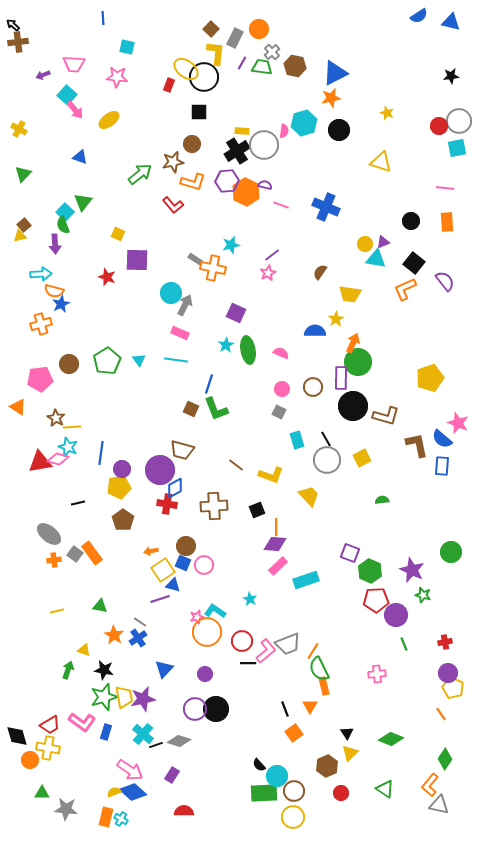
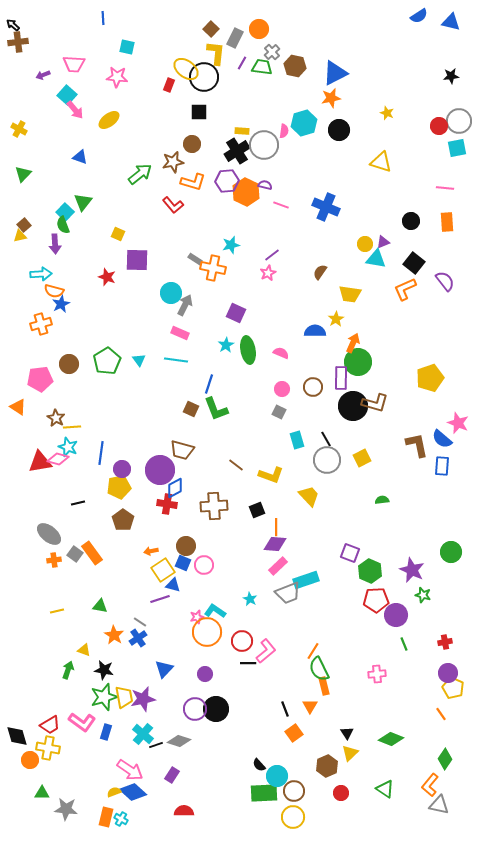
brown L-shape at (386, 416): moved 11 px left, 13 px up
gray trapezoid at (288, 644): moved 51 px up
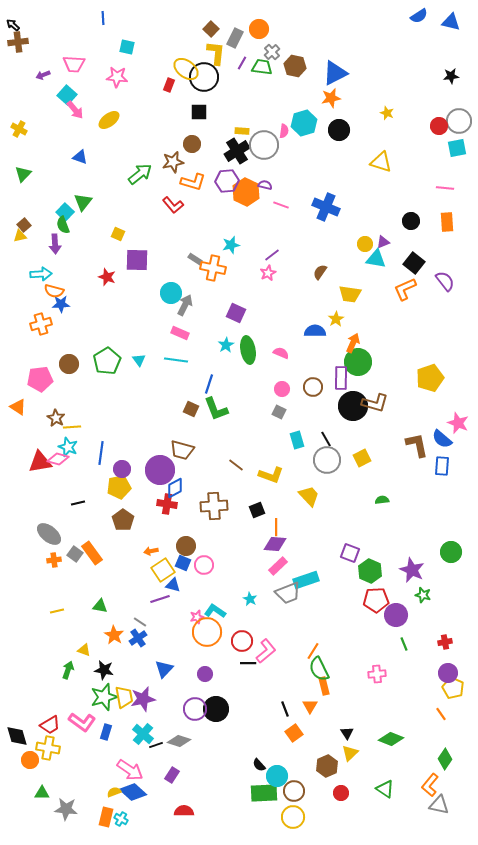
blue star at (61, 304): rotated 24 degrees clockwise
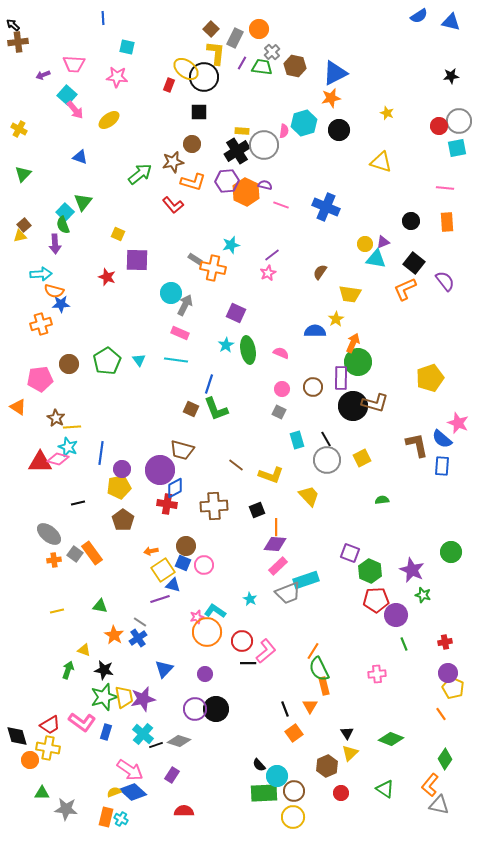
red triangle at (40, 462): rotated 10 degrees clockwise
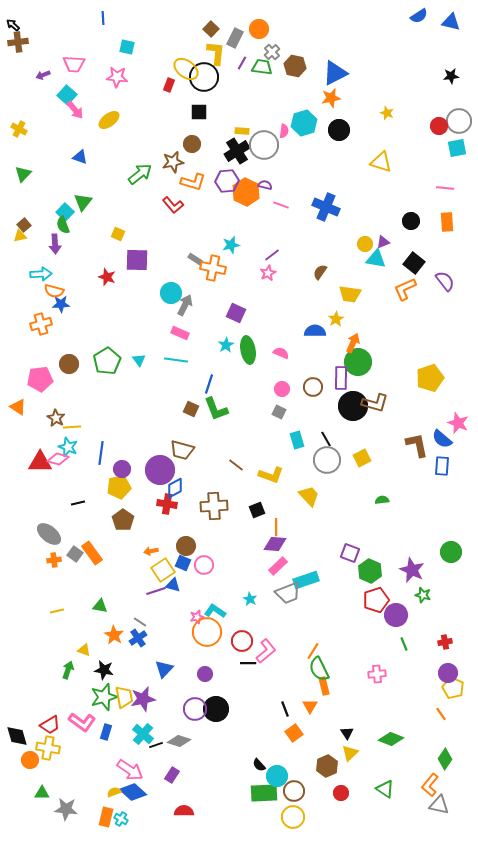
purple line at (160, 599): moved 4 px left, 8 px up
red pentagon at (376, 600): rotated 15 degrees counterclockwise
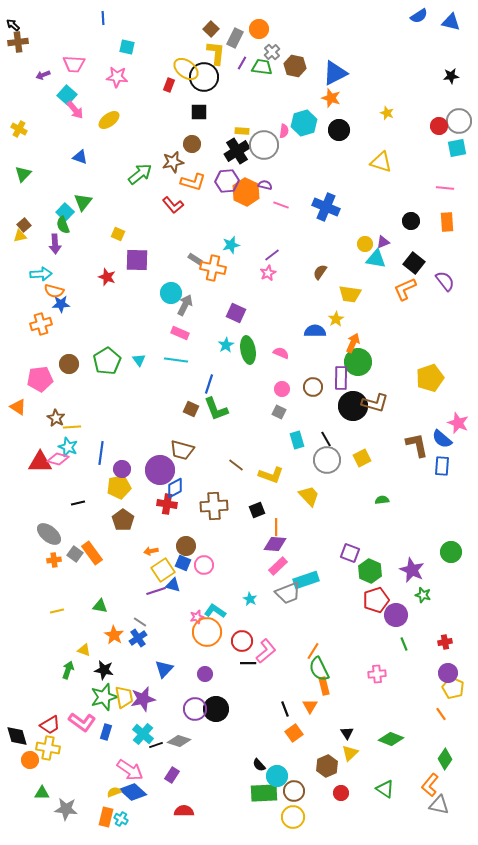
orange star at (331, 98): rotated 30 degrees clockwise
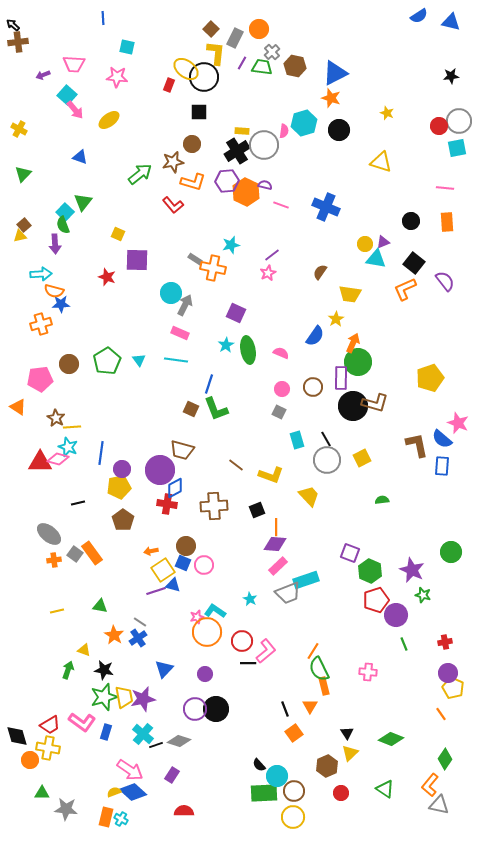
blue semicircle at (315, 331): moved 5 px down; rotated 125 degrees clockwise
pink cross at (377, 674): moved 9 px left, 2 px up; rotated 12 degrees clockwise
